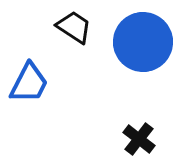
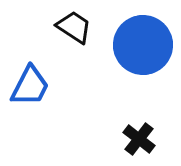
blue circle: moved 3 px down
blue trapezoid: moved 1 px right, 3 px down
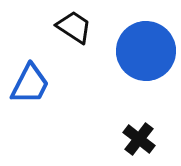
blue circle: moved 3 px right, 6 px down
blue trapezoid: moved 2 px up
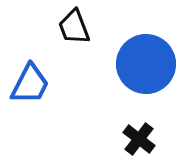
black trapezoid: rotated 144 degrees counterclockwise
blue circle: moved 13 px down
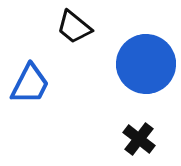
black trapezoid: rotated 30 degrees counterclockwise
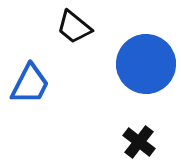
black cross: moved 3 px down
